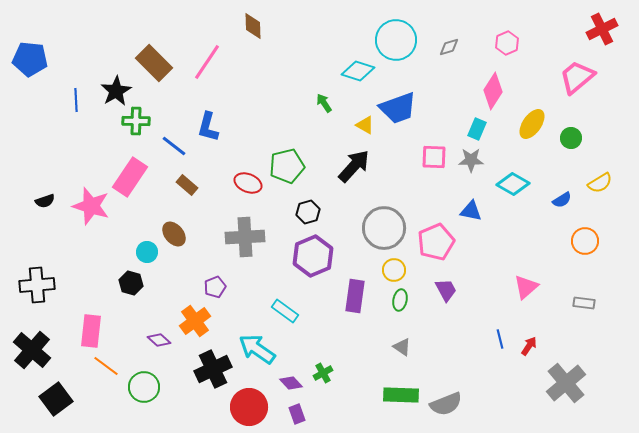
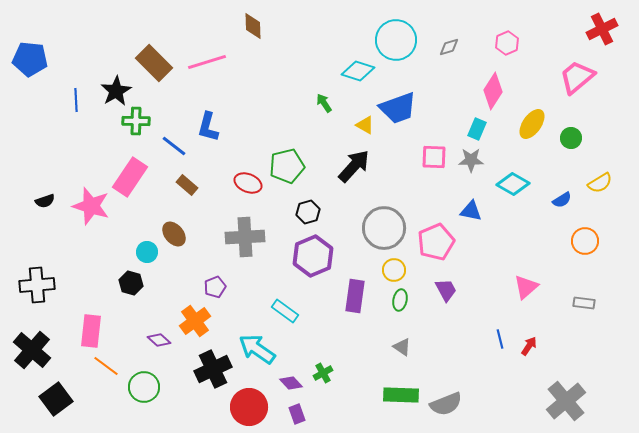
pink line at (207, 62): rotated 39 degrees clockwise
gray cross at (566, 383): moved 18 px down
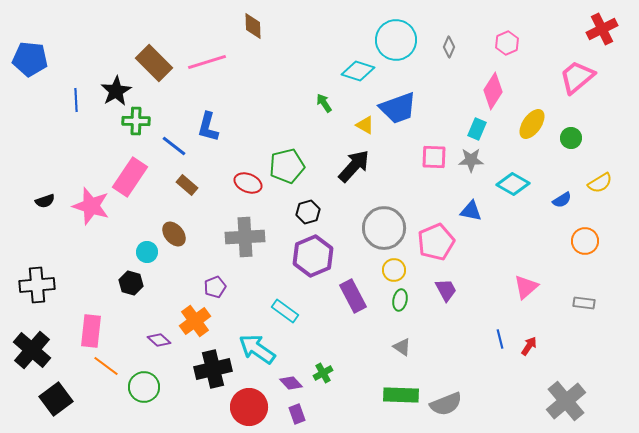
gray diamond at (449, 47): rotated 50 degrees counterclockwise
purple rectangle at (355, 296): moved 2 px left; rotated 36 degrees counterclockwise
black cross at (213, 369): rotated 12 degrees clockwise
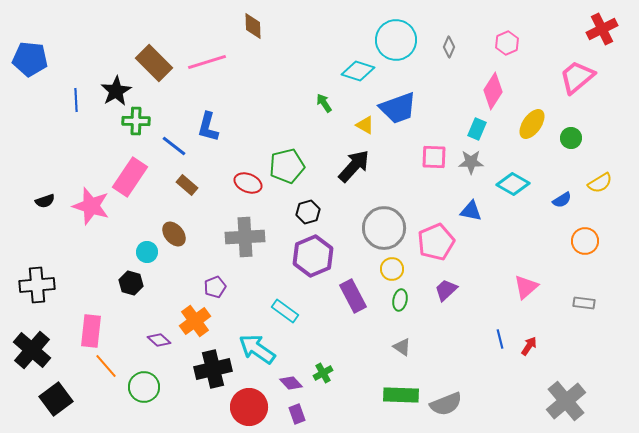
gray star at (471, 160): moved 2 px down
yellow circle at (394, 270): moved 2 px left, 1 px up
purple trapezoid at (446, 290): rotated 105 degrees counterclockwise
orange line at (106, 366): rotated 12 degrees clockwise
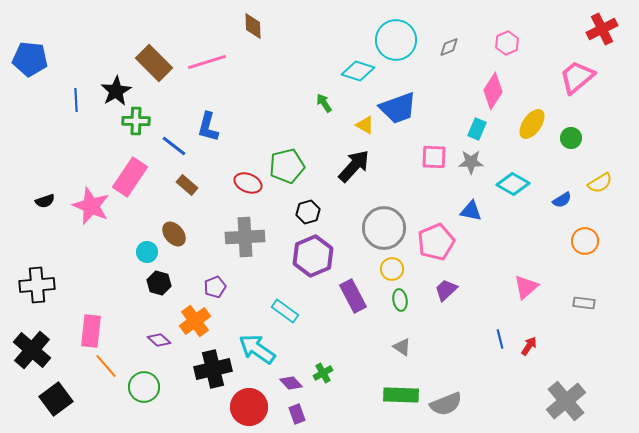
gray diamond at (449, 47): rotated 45 degrees clockwise
pink star at (91, 206): rotated 6 degrees clockwise
black hexagon at (131, 283): moved 28 px right
green ellipse at (400, 300): rotated 20 degrees counterclockwise
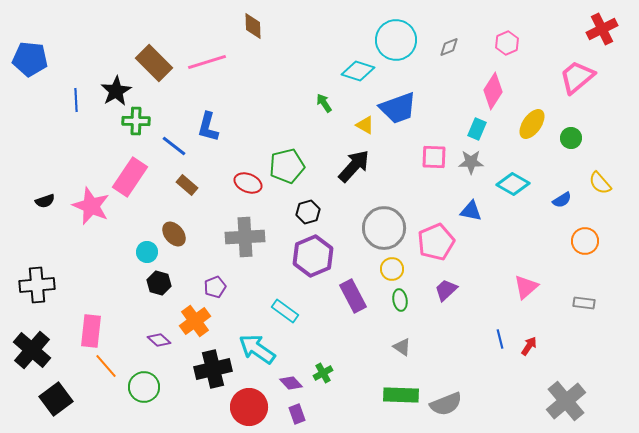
yellow semicircle at (600, 183): rotated 80 degrees clockwise
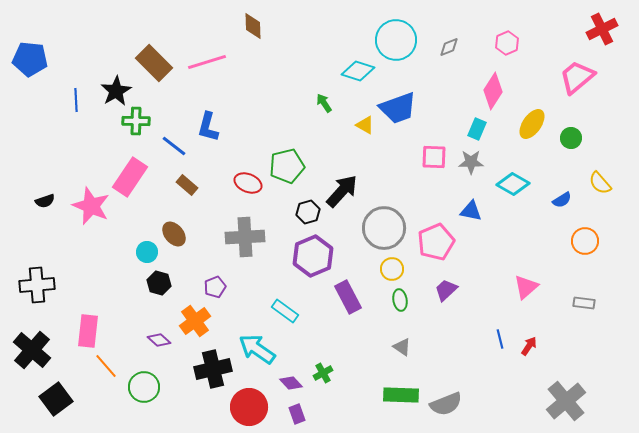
black arrow at (354, 166): moved 12 px left, 25 px down
purple rectangle at (353, 296): moved 5 px left, 1 px down
pink rectangle at (91, 331): moved 3 px left
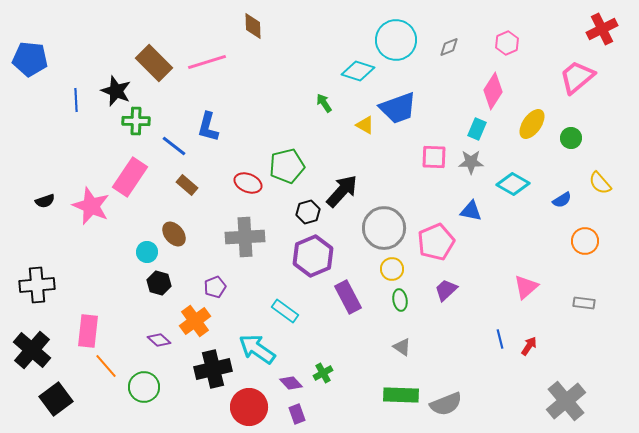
black star at (116, 91): rotated 20 degrees counterclockwise
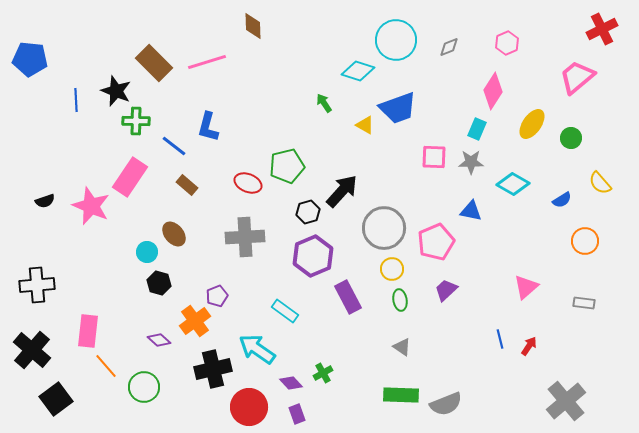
purple pentagon at (215, 287): moved 2 px right, 9 px down
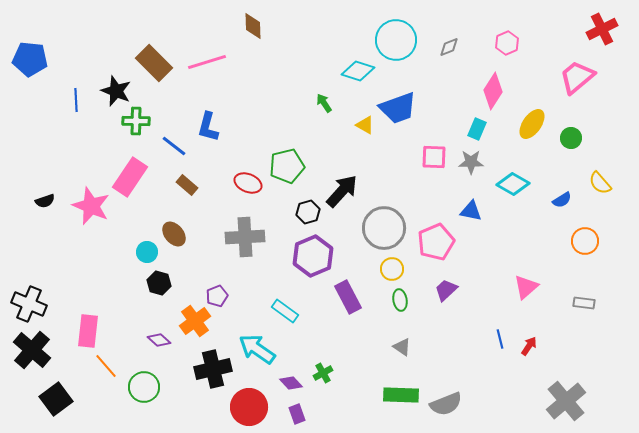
black cross at (37, 285): moved 8 px left, 19 px down; rotated 28 degrees clockwise
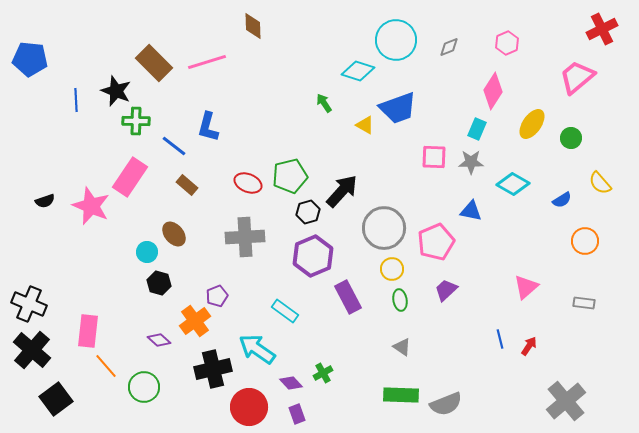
green pentagon at (287, 166): moved 3 px right, 10 px down
